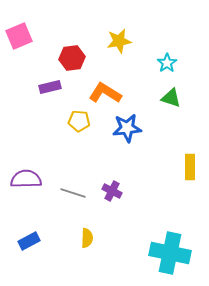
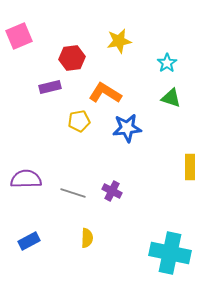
yellow pentagon: rotated 15 degrees counterclockwise
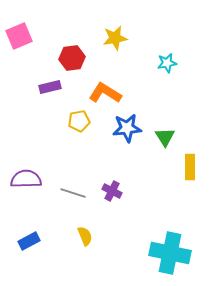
yellow star: moved 4 px left, 3 px up
cyan star: rotated 24 degrees clockwise
green triangle: moved 6 px left, 39 px down; rotated 40 degrees clockwise
yellow semicircle: moved 2 px left, 2 px up; rotated 24 degrees counterclockwise
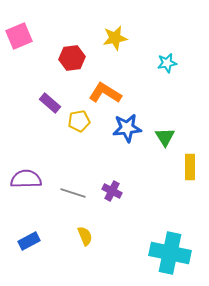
purple rectangle: moved 16 px down; rotated 55 degrees clockwise
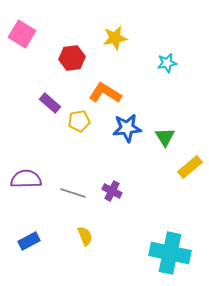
pink square: moved 3 px right, 2 px up; rotated 36 degrees counterclockwise
yellow rectangle: rotated 50 degrees clockwise
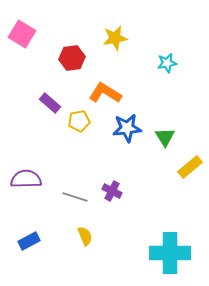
gray line: moved 2 px right, 4 px down
cyan cross: rotated 12 degrees counterclockwise
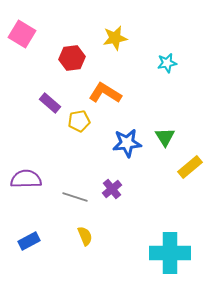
blue star: moved 15 px down
purple cross: moved 2 px up; rotated 24 degrees clockwise
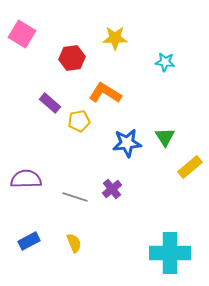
yellow star: rotated 10 degrees clockwise
cyan star: moved 2 px left, 1 px up; rotated 18 degrees clockwise
yellow semicircle: moved 11 px left, 7 px down
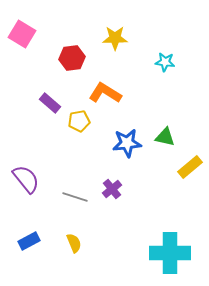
green triangle: rotated 45 degrees counterclockwise
purple semicircle: rotated 52 degrees clockwise
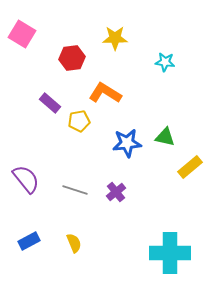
purple cross: moved 4 px right, 3 px down
gray line: moved 7 px up
